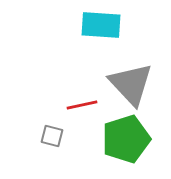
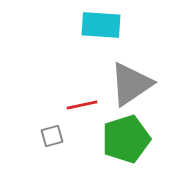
gray triangle: rotated 39 degrees clockwise
gray square: rotated 30 degrees counterclockwise
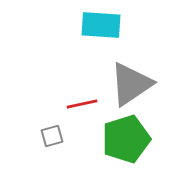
red line: moved 1 px up
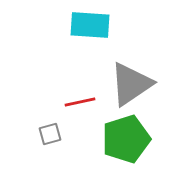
cyan rectangle: moved 11 px left
red line: moved 2 px left, 2 px up
gray square: moved 2 px left, 2 px up
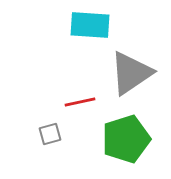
gray triangle: moved 11 px up
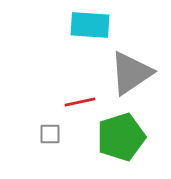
gray square: rotated 15 degrees clockwise
green pentagon: moved 5 px left, 2 px up
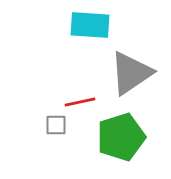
gray square: moved 6 px right, 9 px up
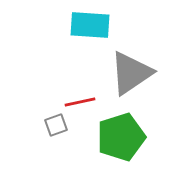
gray square: rotated 20 degrees counterclockwise
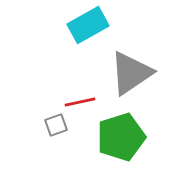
cyan rectangle: moved 2 px left; rotated 33 degrees counterclockwise
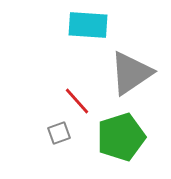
cyan rectangle: rotated 33 degrees clockwise
red line: moved 3 px left, 1 px up; rotated 60 degrees clockwise
gray square: moved 3 px right, 8 px down
